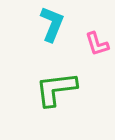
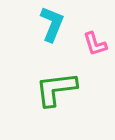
pink L-shape: moved 2 px left
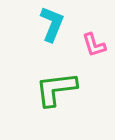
pink L-shape: moved 1 px left, 1 px down
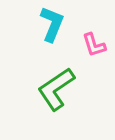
green L-shape: rotated 27 degrees counterclockwise
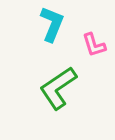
green L-shape: moved 2 px right, 1 px up
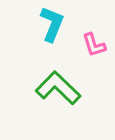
green L-shape: rotated 78 degrees clockwise
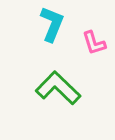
pink L-shape: moved 2 px up
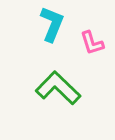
pink L-shape: moved 2 px left
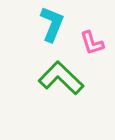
green L-shape: moved 3 px right, 10 px up
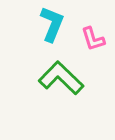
pink L-shape: moved 1 px right, 4 px up
